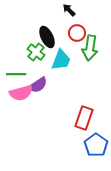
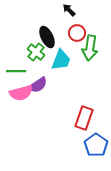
green line: moved 3 px up
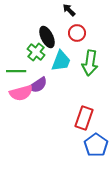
green arrow: moved 15 px down
cyan trapezoid: moved 1 px down
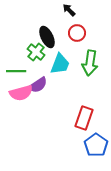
cyan trapezoid: moved 1 px left, 3 px down
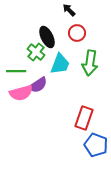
blue pentagon: rotated 15 degrees counterclockwise
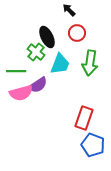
blue pentagon: moved 3 px left
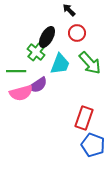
black ellipse: rotated 55 degrees clockwise
green arrow: rotated 50 degrees counterclockwise
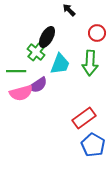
red circle: moved 20 px right
green arrow: rotated 45 degrees clockwise
red rectangle: rotated 35 degrees clockwise
blue pentagon: rotated 10 degrees clockwise
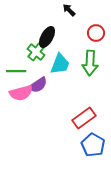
red circle: moved 1 px left
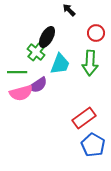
green line: moved 1 px right, 1 px down
